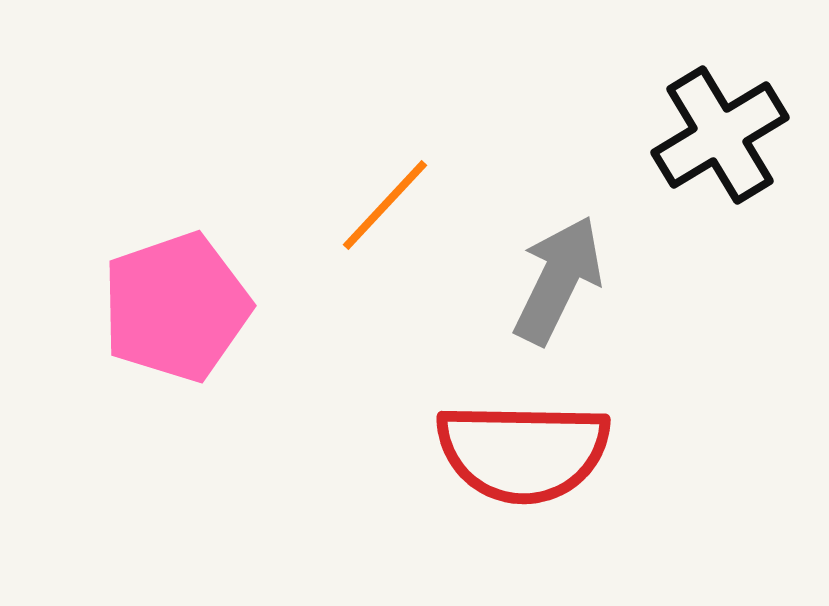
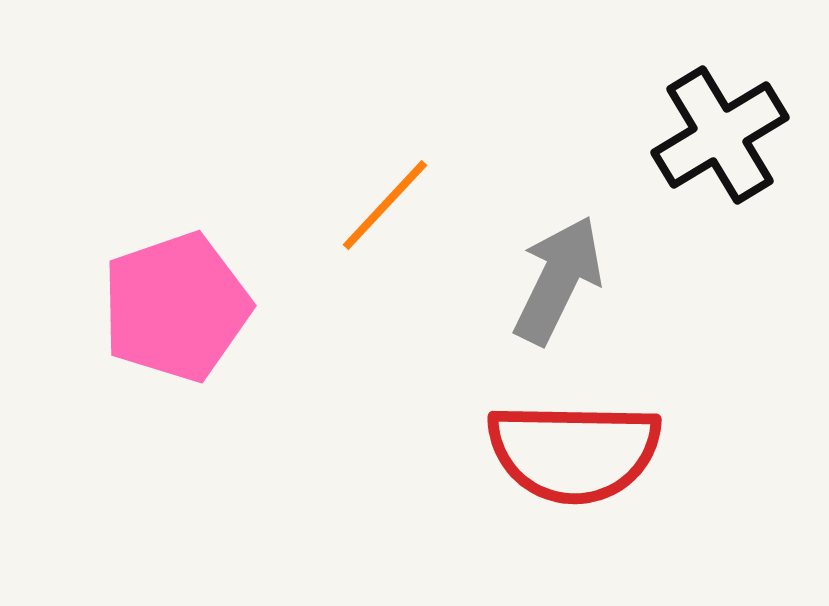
red semicircle: moved 51 px right
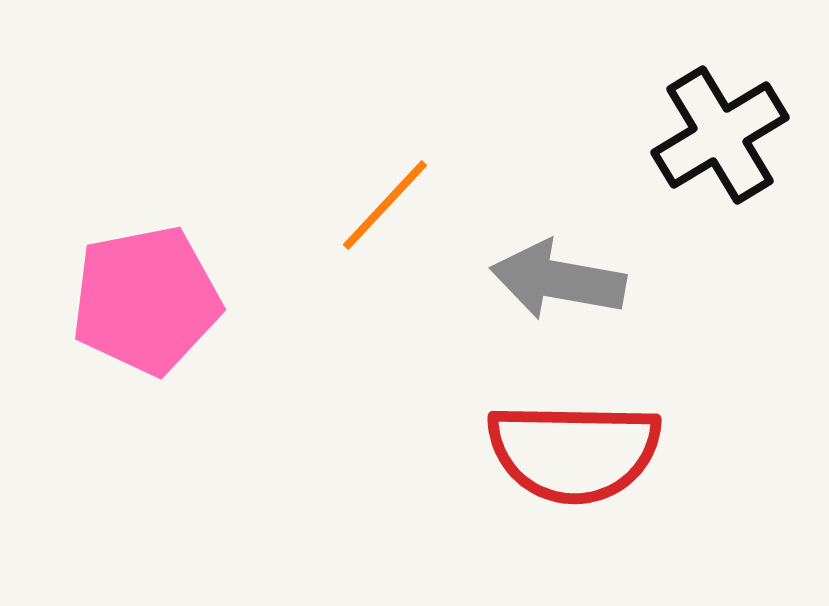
gray arrow: rotated 106 degrees counterclockwise
pink pentagon: moved 30 px left, 7 px up; rotated 8 degrees clockwise
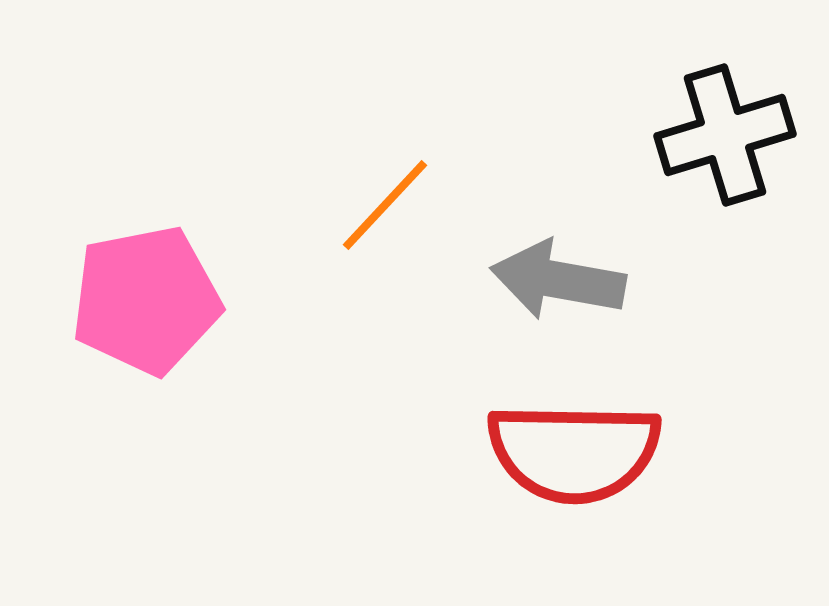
black cross: moved 5 px right; rotated 14 degrees clockwise
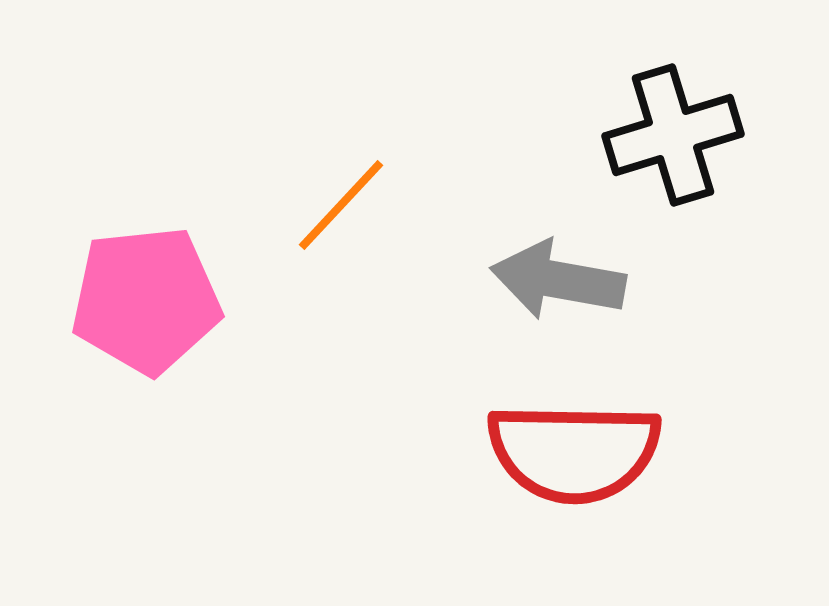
black cross: moved 52 px left
orange line: moved 44 px left
pink pentagon: rotated 5 degrees clockwise
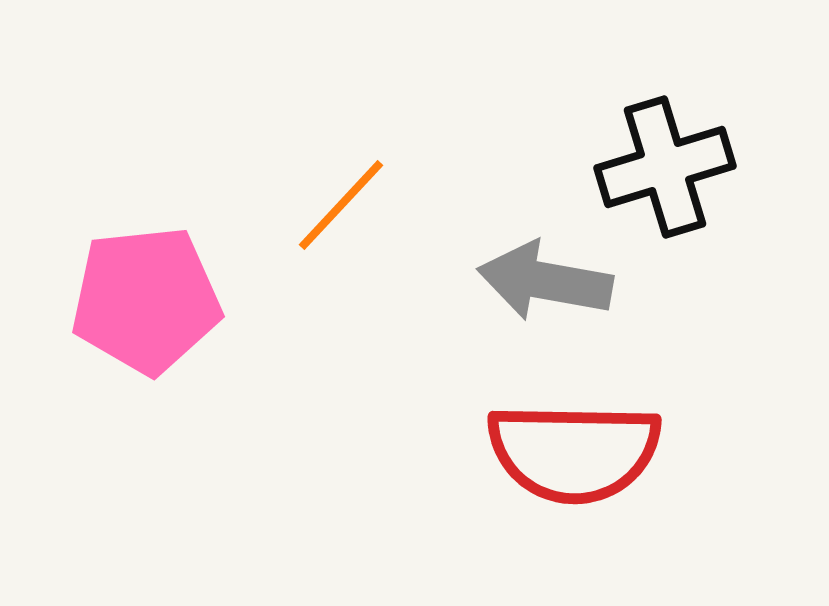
black cross: moved 8 px left, 32 px down
gray arrow: moved 13 px left, 1 px down
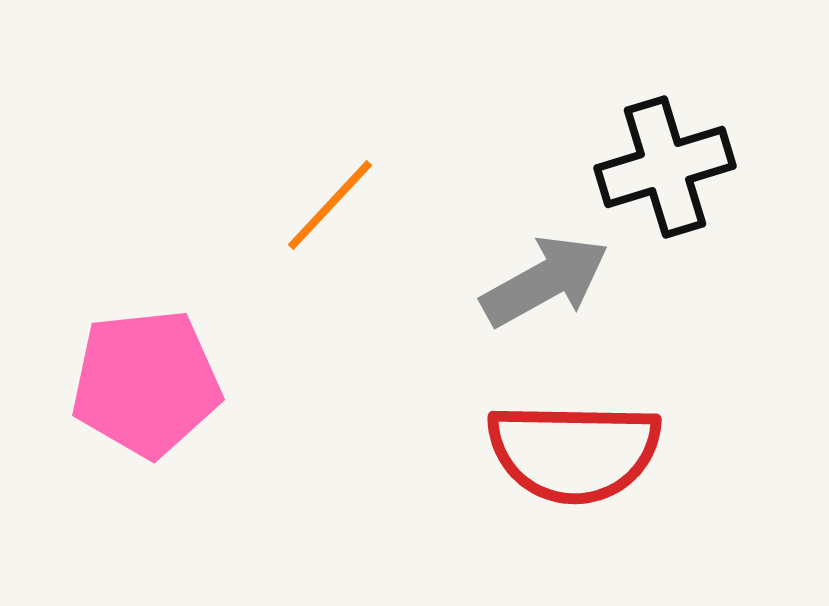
orange line: moved 11 px left
gray arrow: rotated 141 degrees clockwise
pink pentagon: moved 83 px down
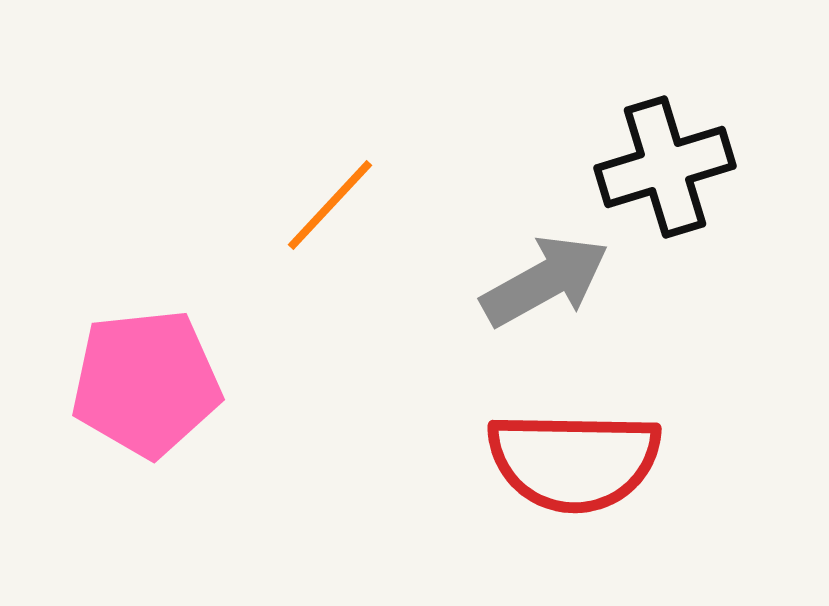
red semicircle: moved 9 px down
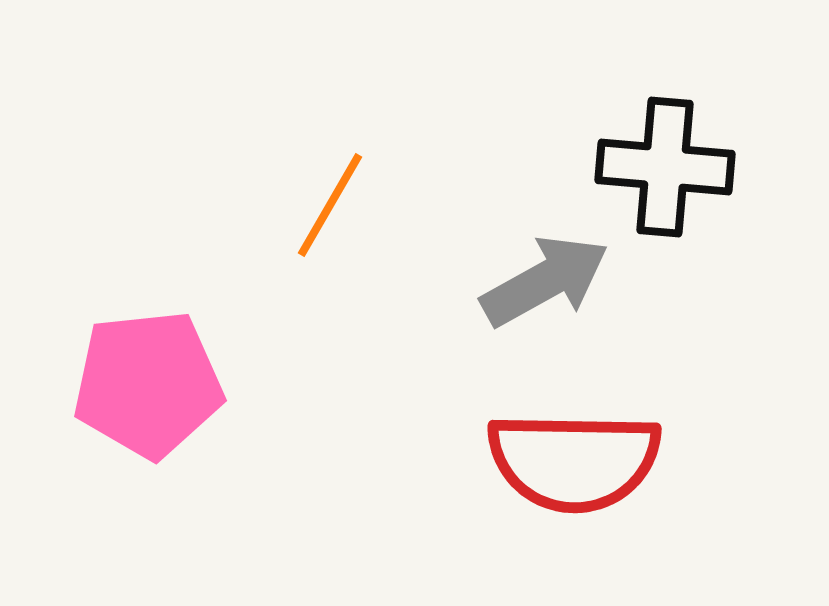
black cross: rotated 22 degrees clockwise
orange line: rotated 13 degrees counterclockwise
pink pentagon: moved 2 px right, 1 px down
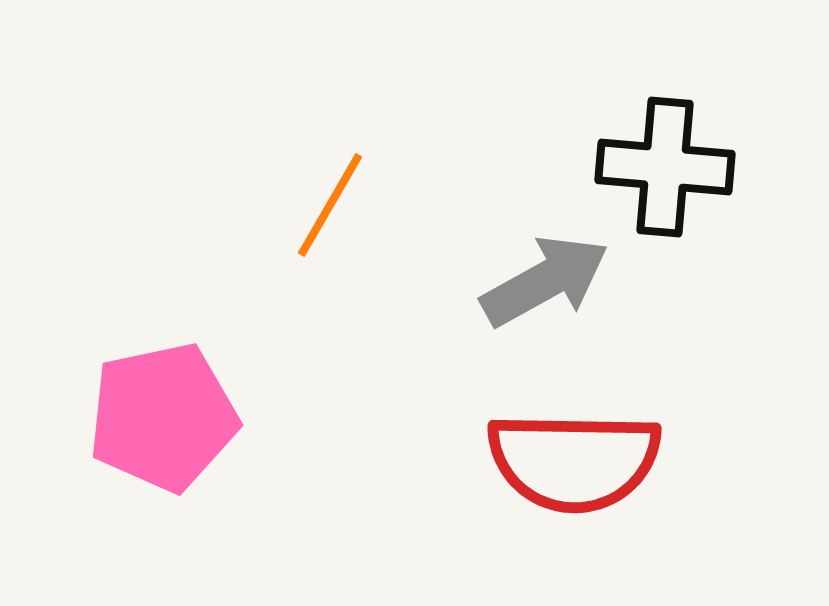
pink pentagon: moved 15 px right, 33 px down; rotated 6 degrees counterclockwise
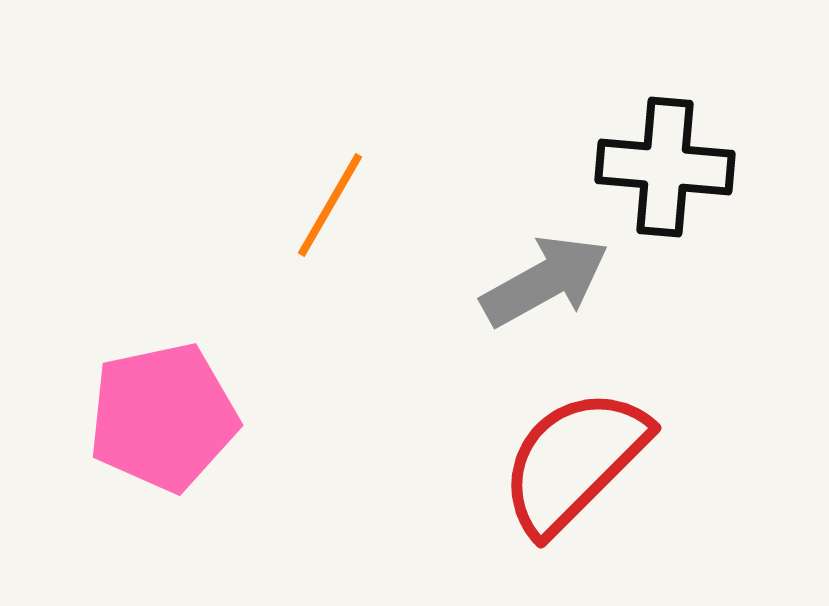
red semicircle: rotated 134 degrees clockwise
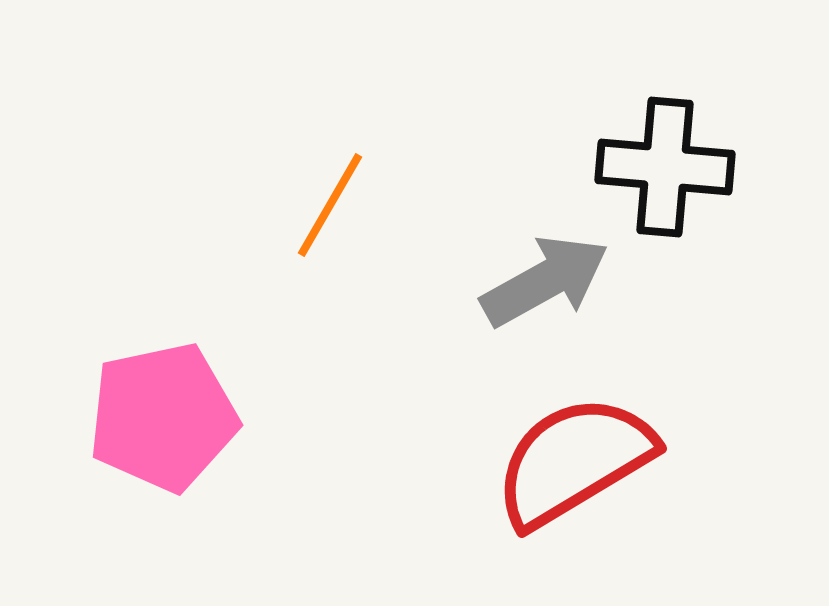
red semicircle: rotated 14 degrees clockwise
